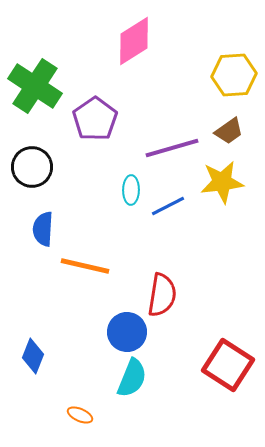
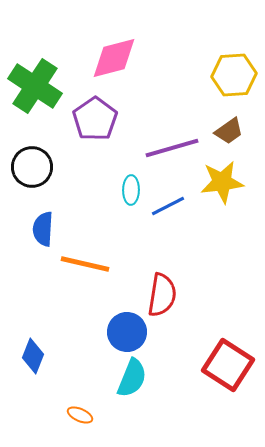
pink diamond: moved 20 px left, 17 px down; rotated 18 degrees clockwise
orange line: moved 2 px up
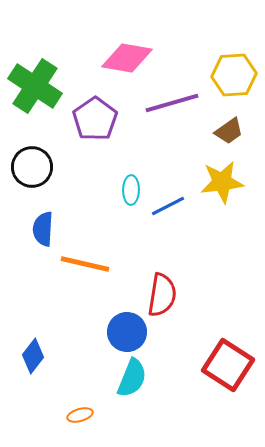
pink diamond: moved 13 px right; rotated 24 degrees clockwise
purple line: moved 45 px up
blue diamond: rotated 16 degrees clockwise
orange ellipse: rotated 40 degrees counterclockwise
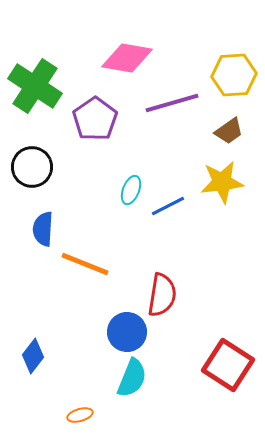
cyan ellipse: rotated 20 degrees clockwise
orange line: rotated 9 degrees clockwise
